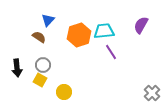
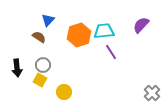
purple semicircle: rotated 12 degrees clockwise
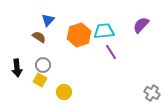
gray cross: rotated 14 degrees counterclockwise
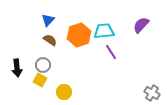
brown semicircle: moved 11 px right, 3 px down
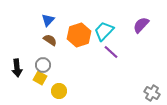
cyan trapezoid: rotated 40 degrees counterclockwise
purple line: rotated 14 degrees counterclockwise
yellow square: moved 2 px up
yellow circle: moved 5 px left, 1 px up
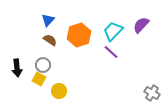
cyan trapezoid: moved 9 px right
yellow square: moved 1 px left, 1 px down
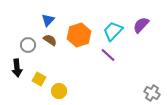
purple line: moved 3 px left, 3 px down
gray circle: moved 15 px left, 20 px up
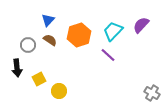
yellow square: rotated 32 degrees clockwise
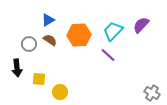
blue triangle: rotated 16 degrees clockwise
orange hexagon: rotated 15 degrees clockwise
gray circle: moved 1 px right, 1 px up
yellow square: rotated 32 degrees clockwise
yellow circle: moved 1 px right, 1 px down
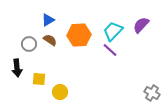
purple line: moved 2 px right, 5 px up
